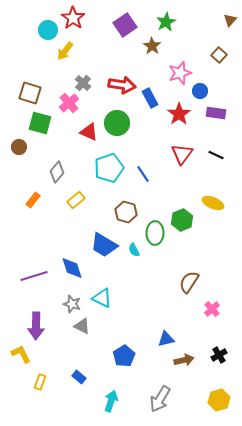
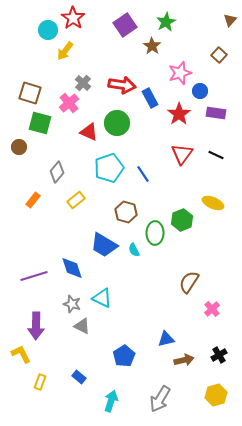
yellow hexagon at (219, 400): moved 3 px left, 5 px up
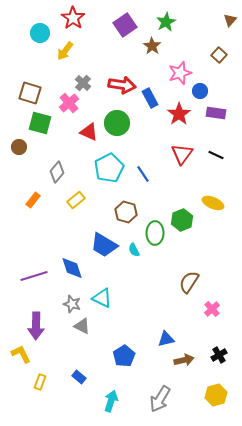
cyan circle at (48, 30): moved 8 px left, 3 px down
cyan pentagon at (109, 168): rotated 8 degrees counterclockwise
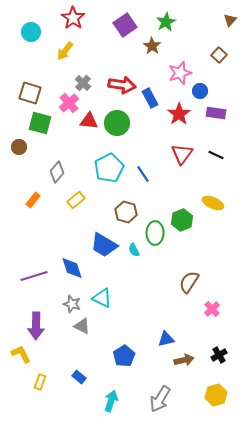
cyan circle at (40, 33): moved 9 px left, 1 px up
red triangle at (89, 132): moved 11 px up; rotated 18 degrees counterclockwise
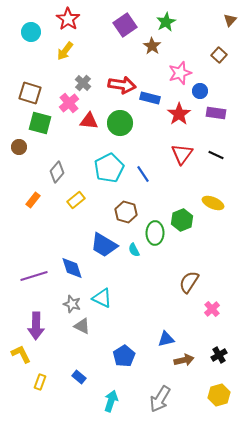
red star at (73, 18): moved 5 px left, 1 px down
blue rectangle at (150, 98): rotated 48 degrees counterclockwise
green circle at (117, 123): moved 3 px right
yellow hexagon at (216, 395): moved 3 px right
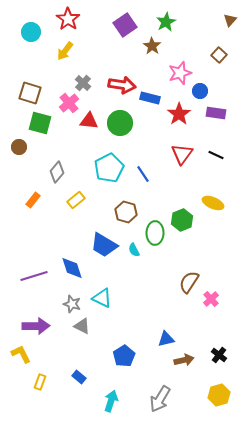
pink cross at (212, 309): moved 1 px left, 10 px up
purple arrow at (36, 326): rotated 92 degrees counterclockwise
black cross at (219, 355): rotated 21 degrees counterclockwise
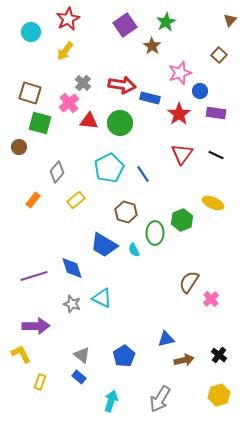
red star at (68, 19): rotated 10 degrees clockwise
gray triangle at (82, 326): moved 29 px down; rotated 12 degrees clockwise
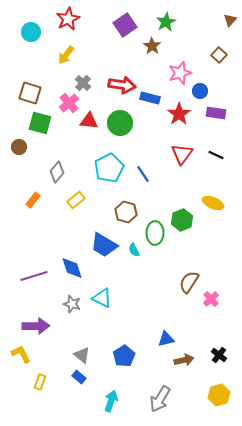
yellow arrow at (65, 51): moved 1 px right, 4 px down
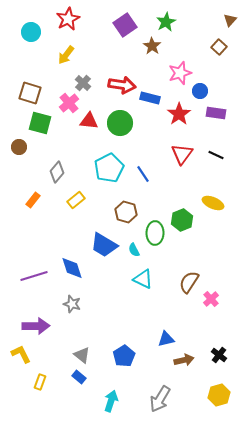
brown square at (219, 55): moved 8 px up
cyan triangle at (102, 298): moved 41 px right, 19 px up
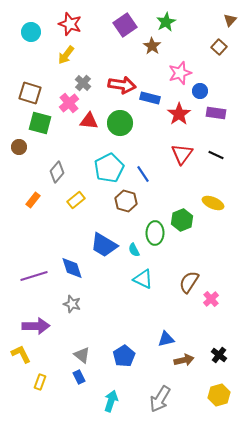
red star at (68, 19): moved 2 px right, 5 px down; rotated 25 degrees counterclockwise
brown hexagon at (126, 212): moved 11 px up
blue rectangle at (79, 377): rotated 24 degrees clockwise
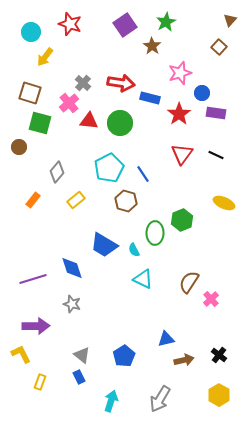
yellow arrow at (66, 55): moved 21 px left, 2 px down
red arrow at (122, 85): moved 1 px left, 2 px up
blue circle at (200, 91): moved 2 px right, 2 px down
yellow ellipse at (213, 203): moved 11 px right
purple line at (34, 276): moved 1 px left, 3 px down
yellow hexagon at (219, 395): rotated 15 degrees counterclockwise
